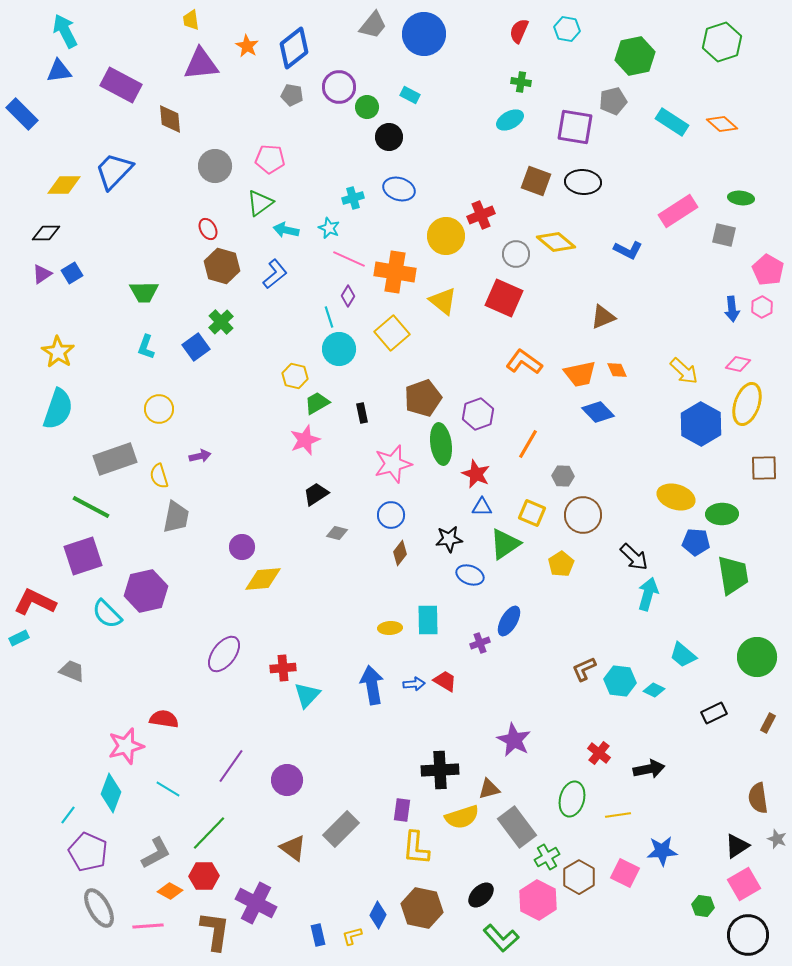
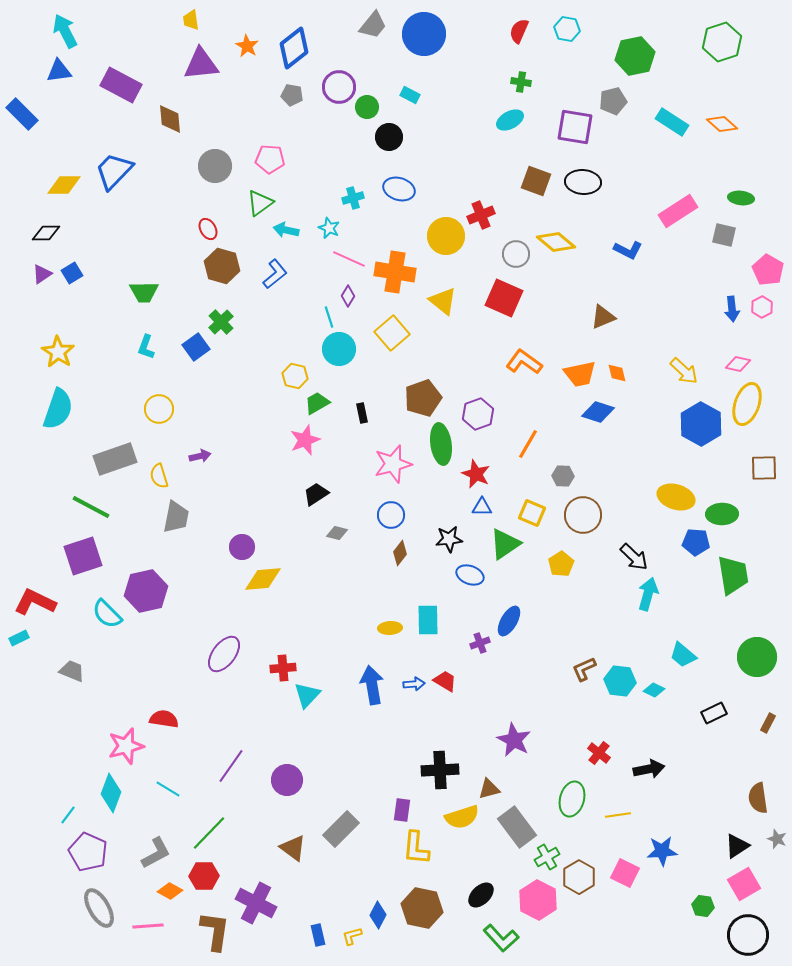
orange diamond at (617, 370): moved 3 px down; rotated 10 degrees clockwise
blue diamond at (598, 412): rotated 28 degrees counterclockwise
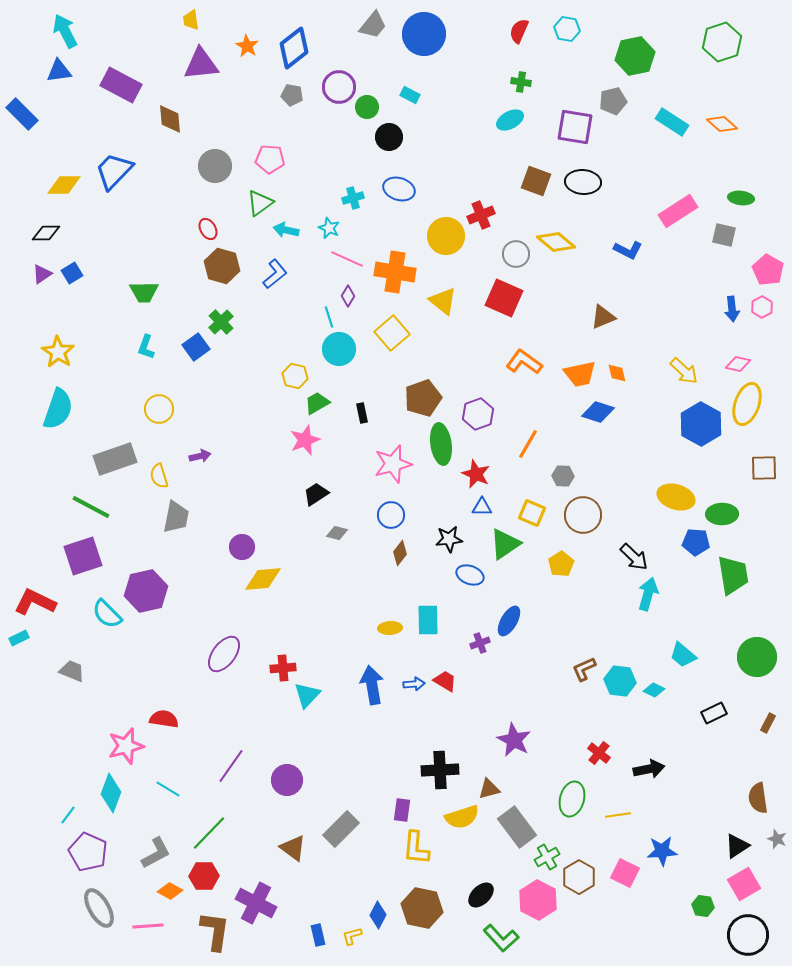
pink line at (349, 259): moved 2 px left
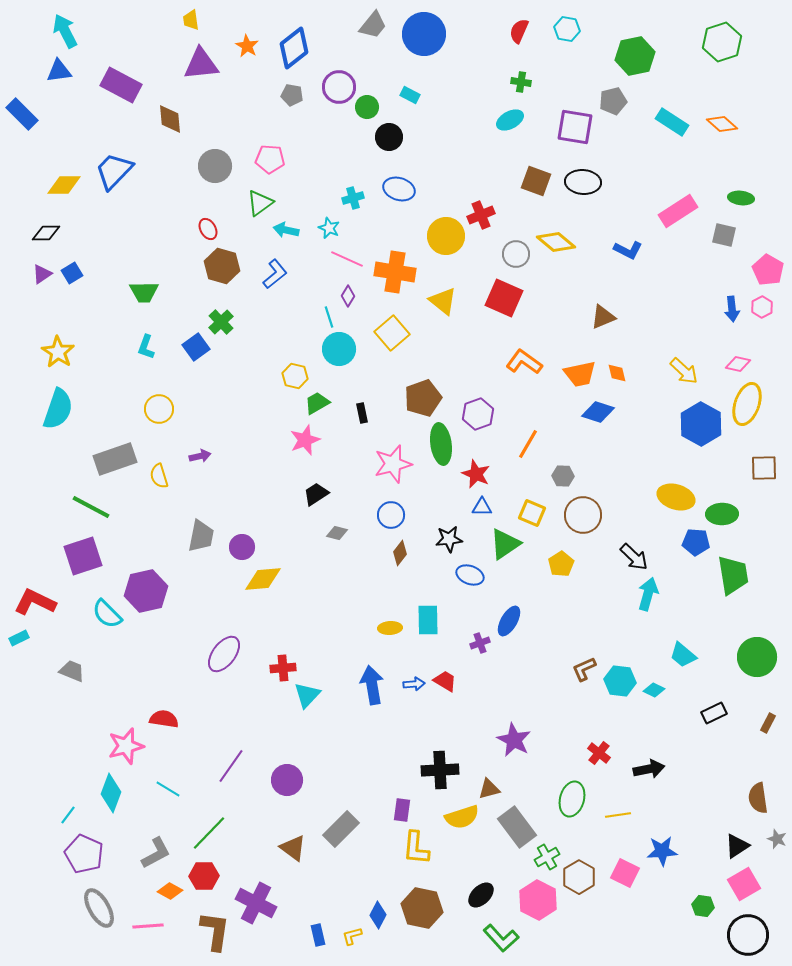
gray trapezoid at (176, 517): moved 25 px right, 19 px down
purple pentagon at (88, 852): moved 4 px left, 2 px down
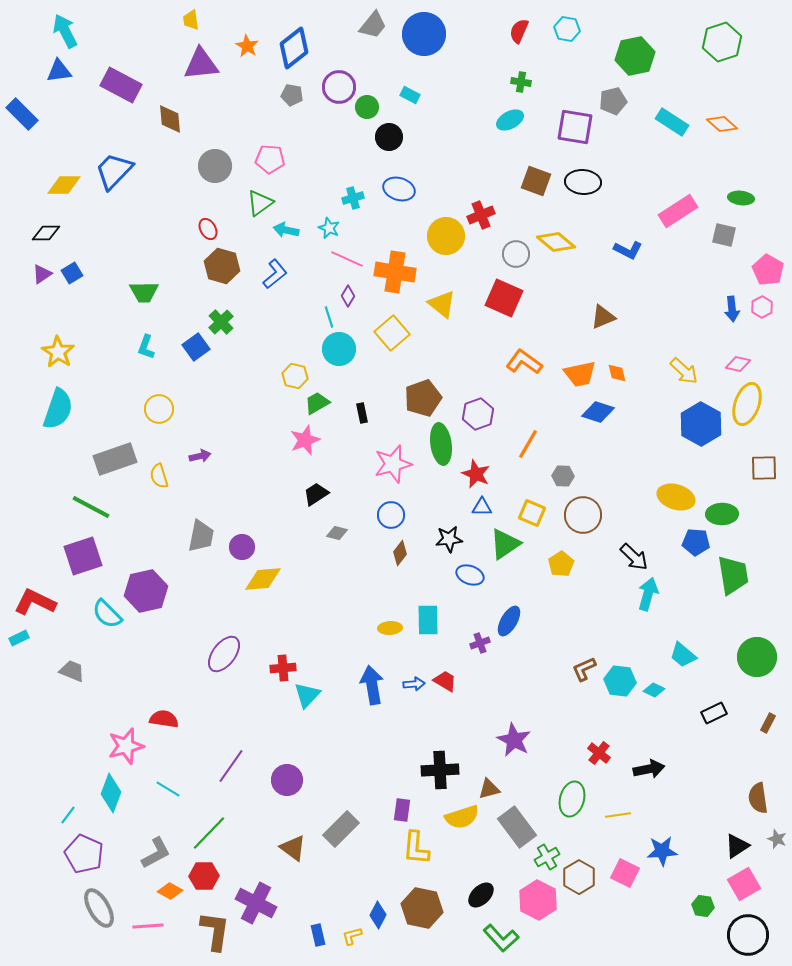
yellow triangle at (443, 301): moved 1 px left, 3 px down
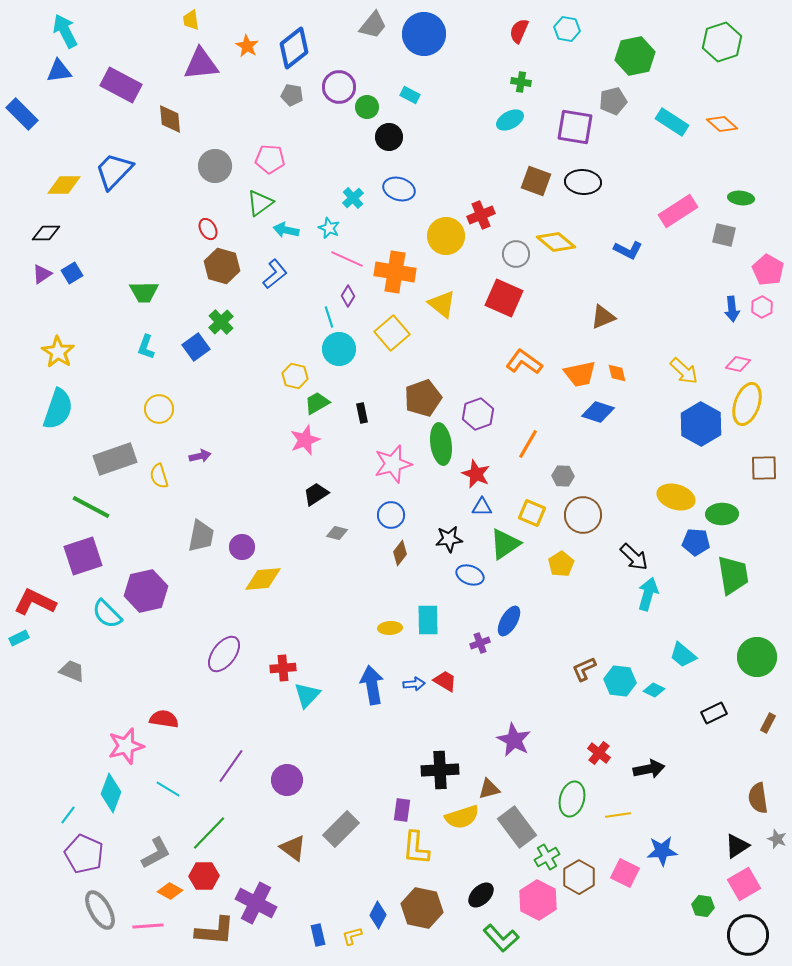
cyan cross at (353, 198): rotated 25 degrees counterclockwise
gray ellipse at (99, 908): moved 1 px right, 2 px down
brown L-shape at (215, 931): rotated 87 degrees clockwise
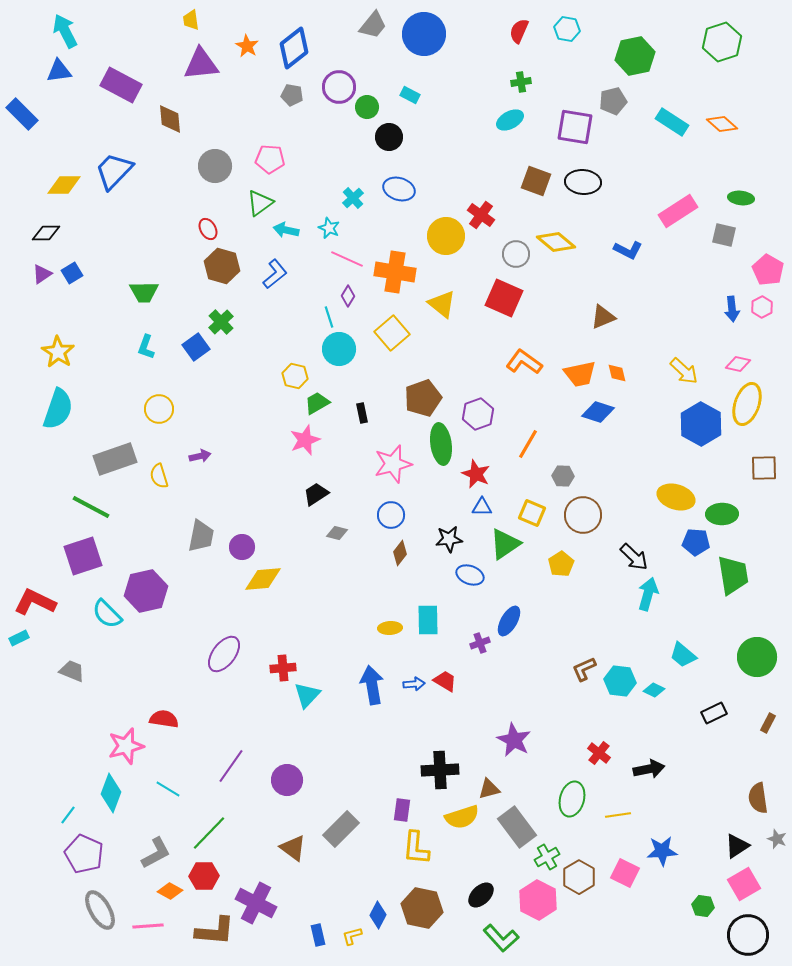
green cross at (521, 82): rotated 18 degrees counterclockwise
red cross at (481, 215): rotated 32 degrees counterclockwise
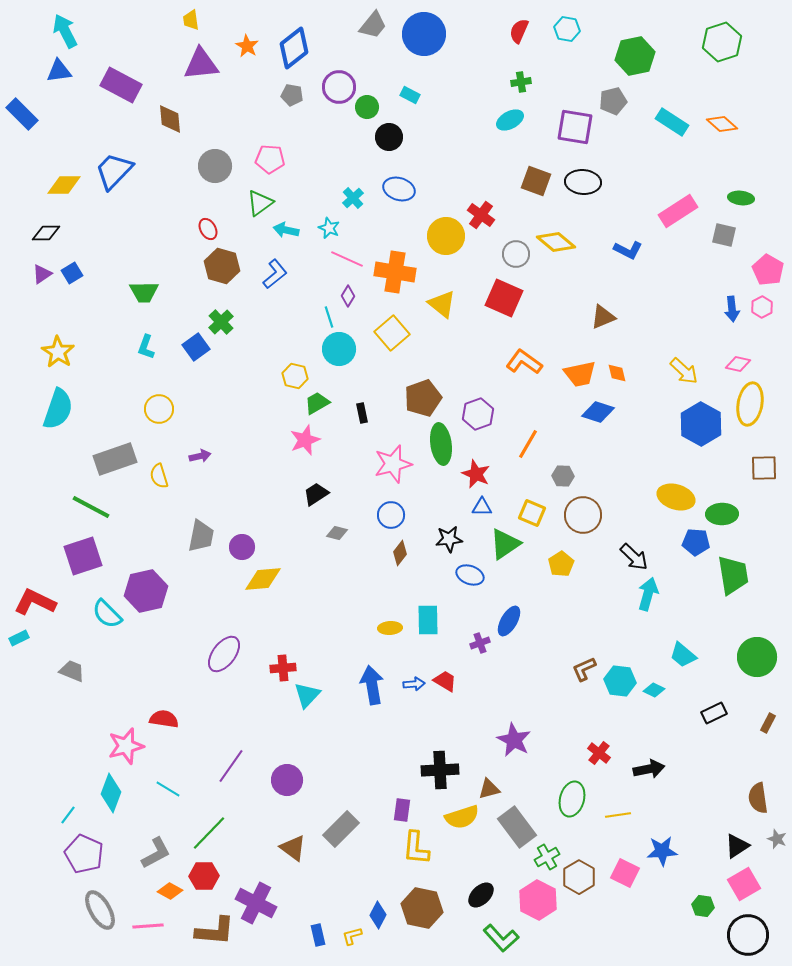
yellow ellipse at (747, 404): moved 3 px right; rotated 9 degrees counterclockwise
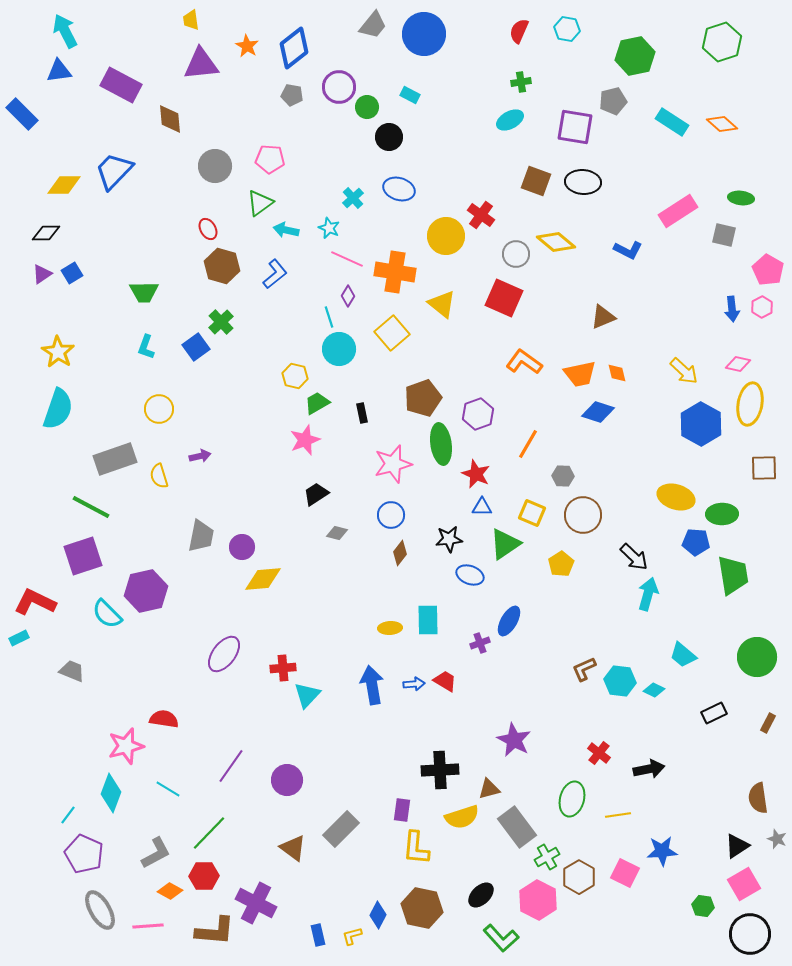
black circle at (748, 935): moved 2 px right, 1 px up
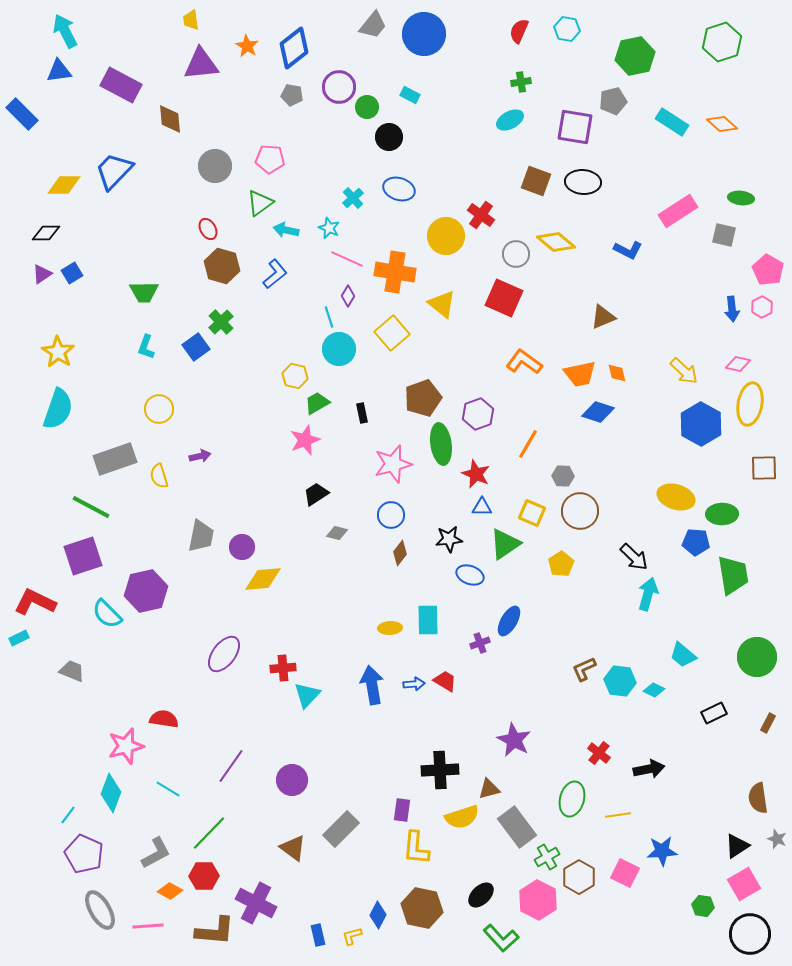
brown circle at (583, 515): moved 3 px left, 4 px up
purple circle at (287, 780): moved 5 px right
